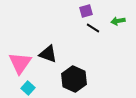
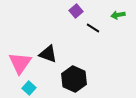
purple square: moved 10 px left; rotated 24 degrees counterclockwise
green arrow: moved 6 px up
cyan square: moved 1 px right
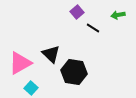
purple square: moved 1 px right, 1 px down
black triangle: moved 3 px right; rotated 24 degrees clockwise
pink triangle: rotated 25 degrees clockwise
black hexagon: moved 7 px up; rotated 15 degrees counterclockwise
cyan square: moved 2 px right
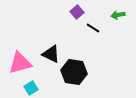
black triangle: rotated 18 degrees counterclockwise
pink triangle: rotated 15 degrees clockwise
cyan square: rotated 16 degrees clockwise
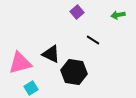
black line: moved 12 px down
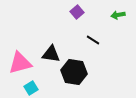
black triangle: rotated 18 degrees counterclockwise
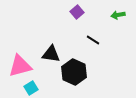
pink triangle: moved 3 px down
black hexagon: rotated 15 degrees clockwise
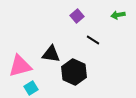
purple square: moved 4 px down
